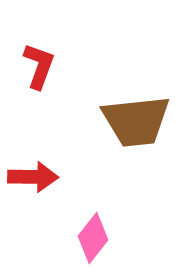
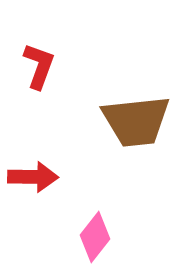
pink diamond: moved 2 px right, 1 px up
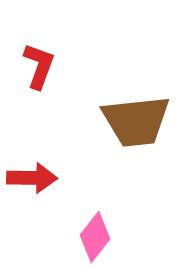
red arrow: moved 1 px left, 1 px down
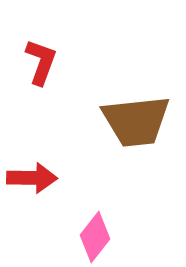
red L-shape: moved 2 px right, 4 px up
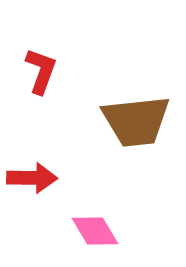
red L-shape: moved 9 px down
pink diamond: moved 6 px up; rotated 69 degrees counterclockwise
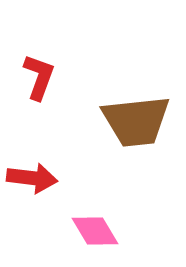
red L-shape: moved 2 px left, 6 px down
red arrow: rotated 6 degrees clockwise
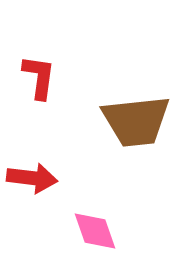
red L-shape: rotated 12 degrees counterclockwise
pink diamond: rotated 12 degrees clockwise
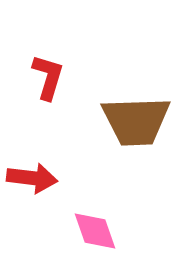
red L-shape: moved 9 px right; rotated 9 degrees clockwise
brown trapezoid: rotated 4 degrees clockwise
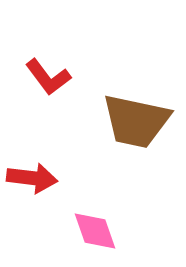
red L-shape: rotated 126 degrees clockwise
brown trapezoid: rotated 14 degrees clockwise
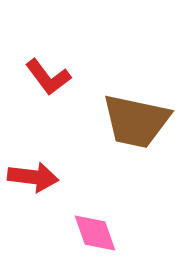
red arrow: moved 1 px right, 1 px up
pink diamond: moved 2 px down
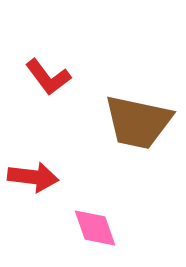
brown trapezoid: moved 2 px right, 1 px down
pink diamond: moved 5 px up
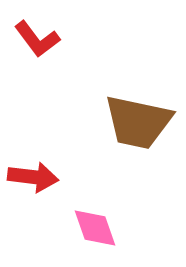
red L-shape: moved 11 px left, 38 px up
